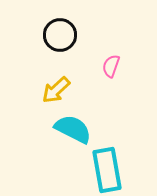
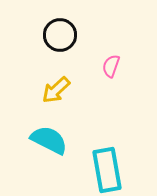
cyan semicircle: moved 24 px left, 11 px down
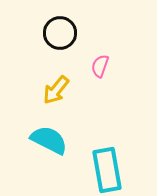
black circle: moved 2 px up
pink semicircle: moved 11 px left
yellow arrow: rotated 8 degrees counterclockwise
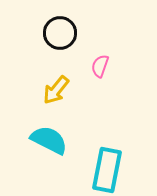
cyan rectangle: rotated 21 degrees clockwise
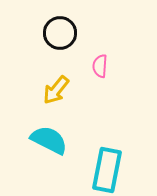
pink semicircle: rotated 15 degrees counterclockwise
